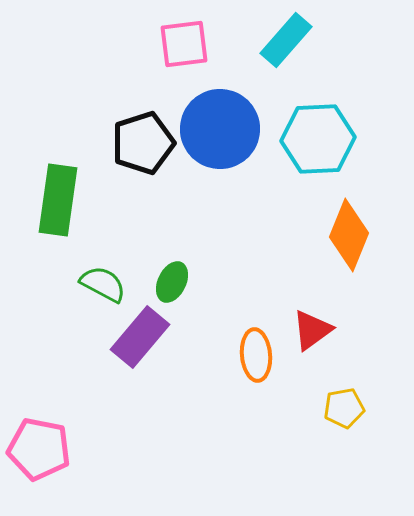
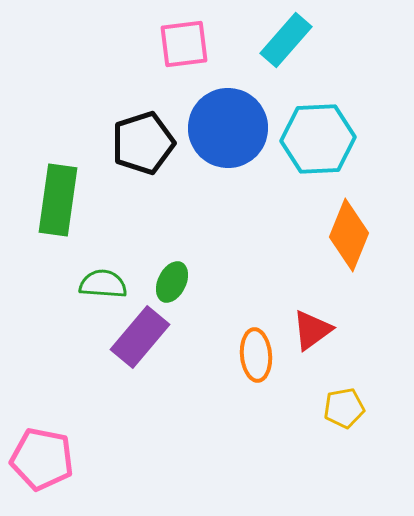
blue circle: moved 8 px right, 1 px up
green semicircle: rotated 24 degrees counterclockwise
pink pentagon: moved 3 px right, 10 px down
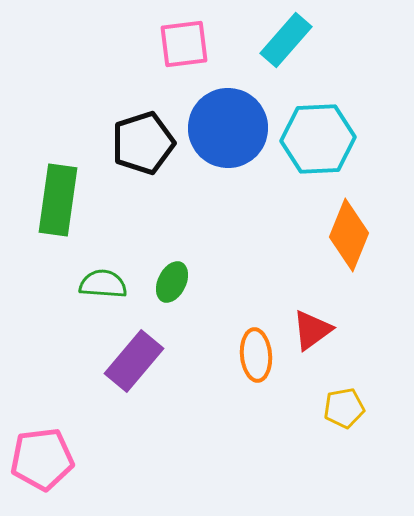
purple rectangle: moved 6 px left, 24 px down
pink pentagon: rotated 18 degrees counterclockwise
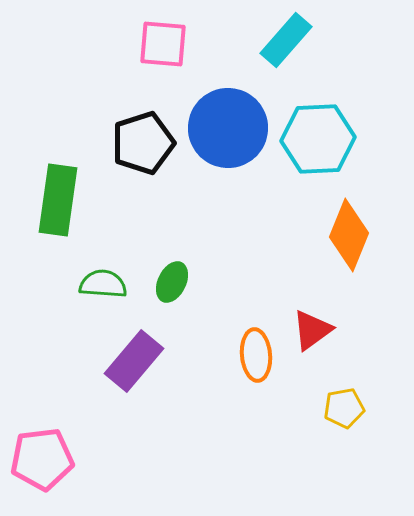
pink square: moved 21 px left; rotated 12 degrees clockwise
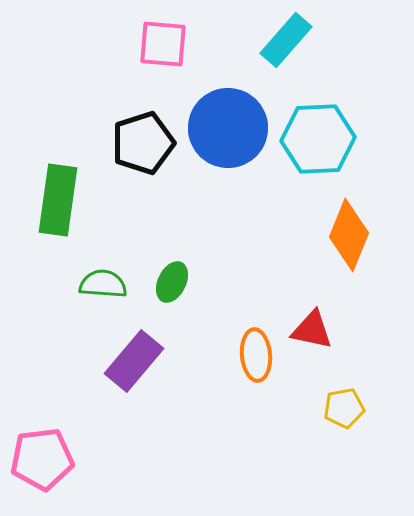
red triangle: rotated 48 degrees clockwise
